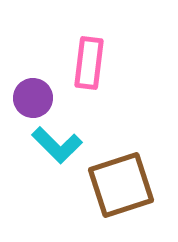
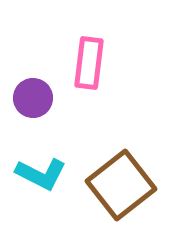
cyan L-shape: moved 16 px left, 29 px down; rotated 18 degrees counterclockwise
brown square: rotated 20 degrees counterclockwise
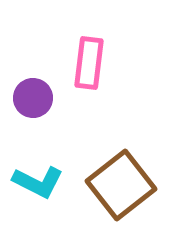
cyan L-shape: moved 3 px left, 8 px down
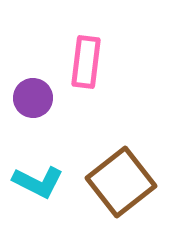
pink rectangle: moved 3 px left, 1 px up
brown square: moved 3 px up
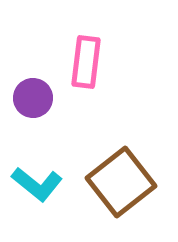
cyan L-shape: moved 1 px left, 2 px down; rotated 12 degrees clockwise
